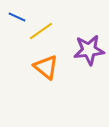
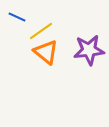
orange triangle: moved 15 px up
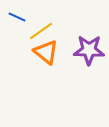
purple star: rotated 8 degrees clockwise
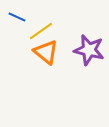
purple star: rotated 12 degrees clockwise
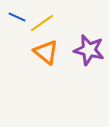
yellow line: moved 1 px right, 8 px up
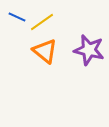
yellow line: moved 1 px up
orange triangle: moved 1 px left, 1 px up
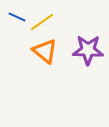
purple star: moved 1 px left; rotated 12 degrees counterclockwise
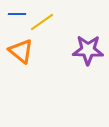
blue line: moved 3 px up; rotated 24 degrees counterclockwise
orange triangle: moved 24 px left
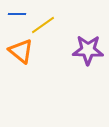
yellow line: moved 1 px right, 3 px down
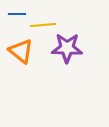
yellow line: rotated 30 degrees clockwise
purple star: moved 21 px left, 2 px up
